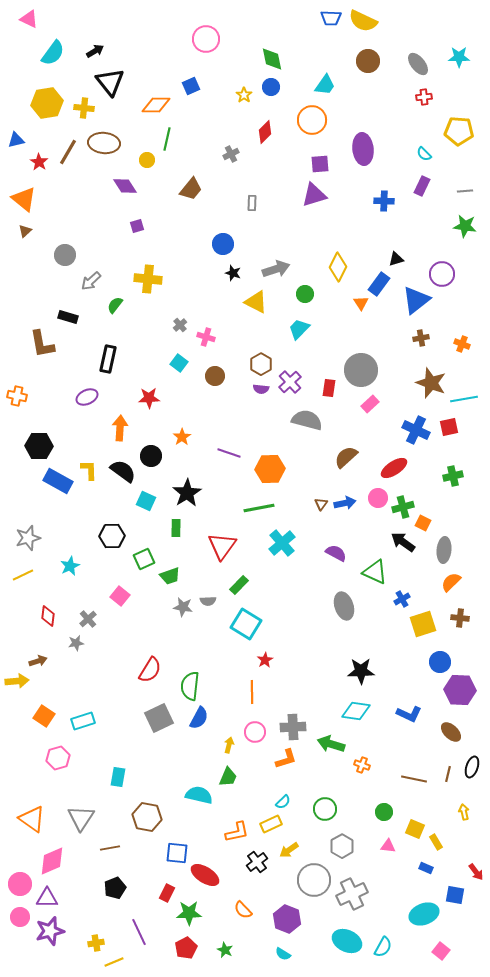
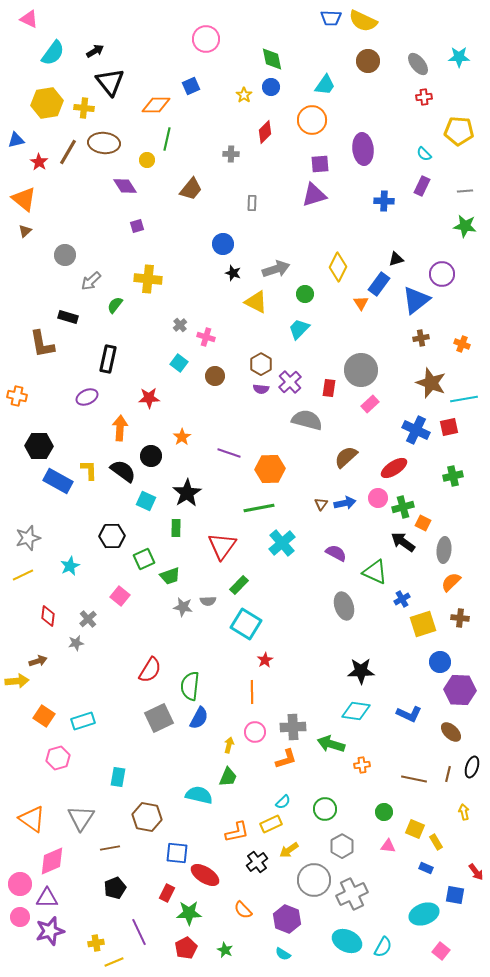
gray cross at (231, 154): rotated 28 degrees clockwise
orange cross at (362, 765): rotated 28 degrees counterclockwise
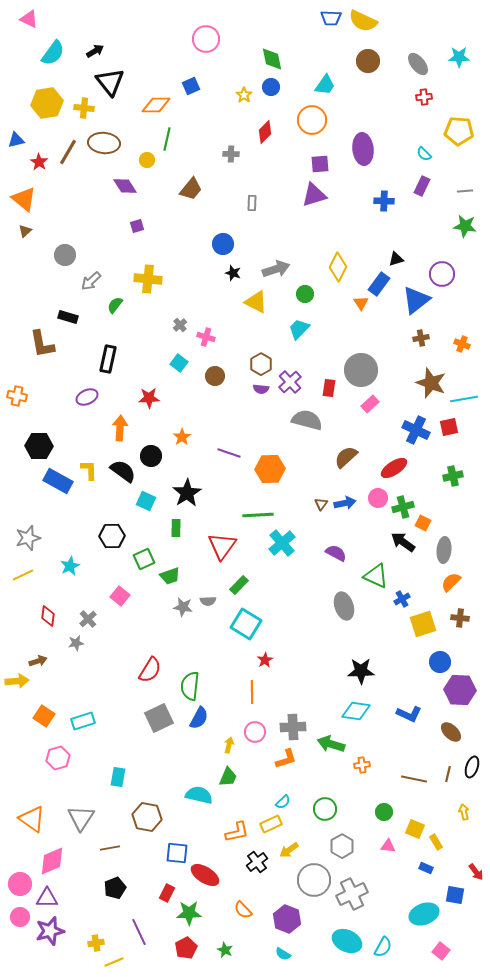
green line at (259, 508): moved 1 px left, 7 px down; rotated 8 degrees clockwise
green triangle at (375, 572): moved 1 px right, 4 px down
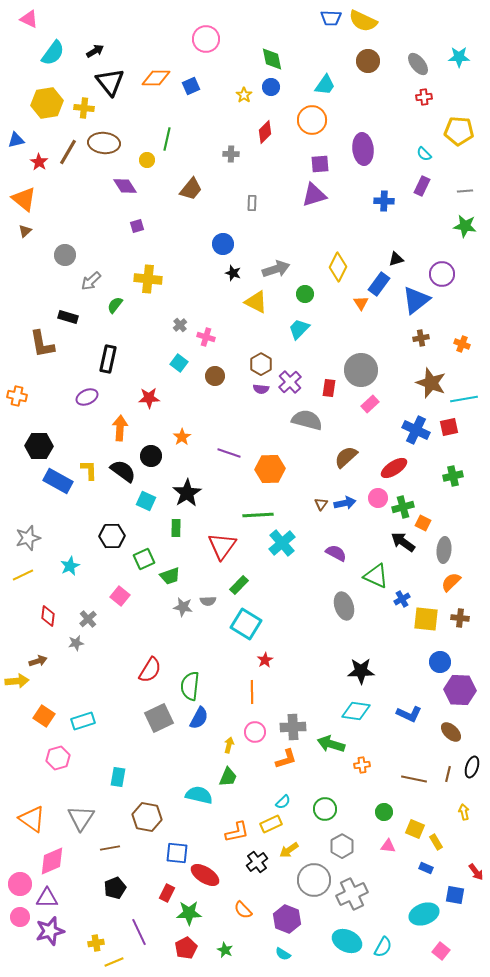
orange diamond at (156, 105): moved 27 px up
yellow square at (423, 624): moved 3 px right, 5 px up; rotated 24 degrees clockwise
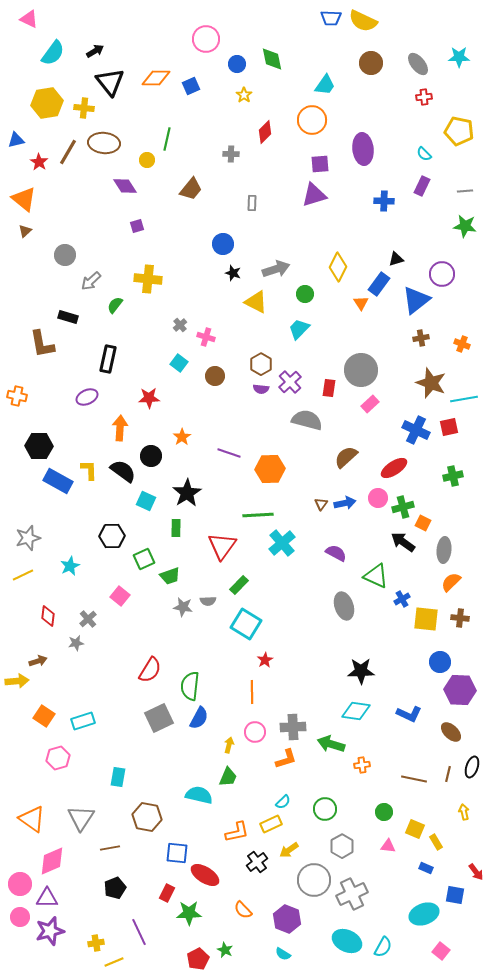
brown circle at (368, 61): moved 3 px right, 2 px down
blue circle at (271, 87): moved 34 px left, 23 px up
yellow pentagon at (459, 131): rotated 8 degrees clockwise
red pentagon at (186, 948): moved 12 px right, 11 px down
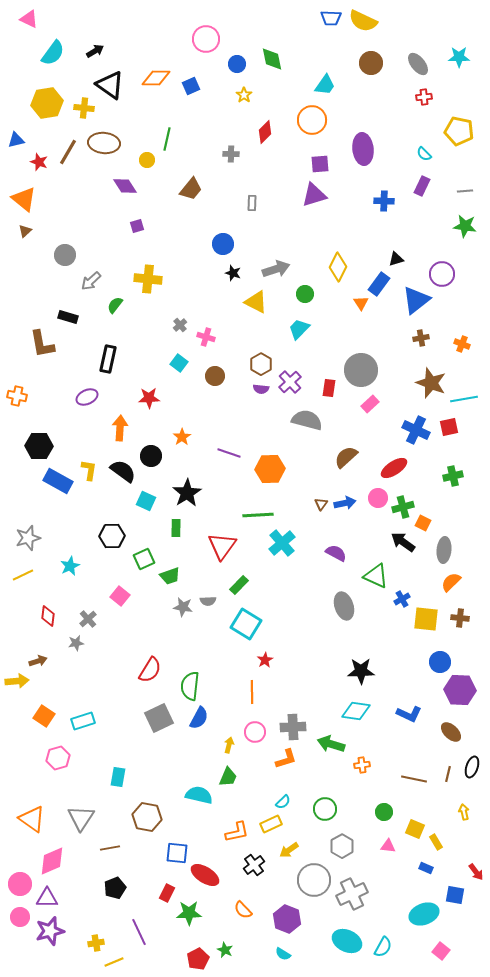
black triangle at (110, 82): moved 3 px down; rotated 16 degrees counterclockwise
red star at (39, 162): rotated 12 degrees counterclockwise
yellow L-shape at (89, 470): rotated 10 degrees clockwise
black cross at (257, 862): moved 3 px left, 3 px down
